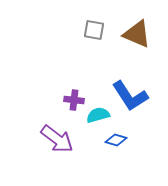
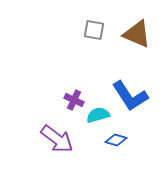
purple cross: rotated 18 degrees clockwise
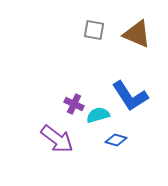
purple cross: moved 4 px down
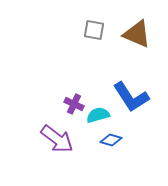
blue L-shape: moved 1 px right, 1 px down
blue diamond: moved 5 px left
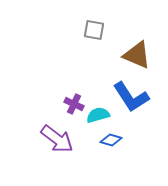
brown triangle: moved 21 px down
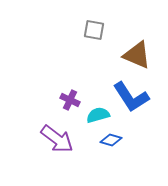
purple cross: moved 4 px left, 4 px up
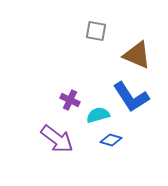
gray square: moved 2 px right, 1 px down
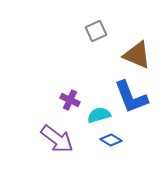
gray square: rotated 35 degrees counterclockwise
blue L-shape: rotated 12 degrees clockwise
cyan semicircle: moved 1 px right
blue diamond: rotated 15 degrees clockwise
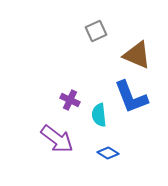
cyan semicircle: rotated 80 degrees counterclockwise
blue diamond: moved 3 px left, 13 px down
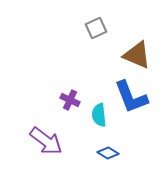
gray square: moved 3 px up
purple arrow: moved 11 px left, 2 px down
